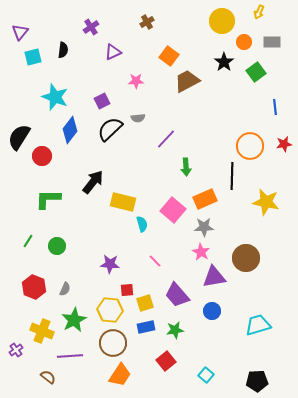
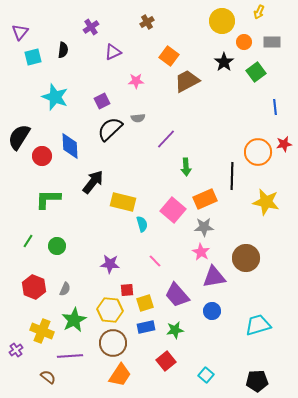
blue diamond at (70, 130): moved 16 px down; rotated 40 degrees counterclockwise
orange circle at (250, 146): moved 8 px right, 6 px down
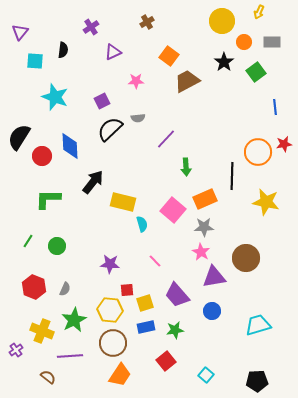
cyan square at (33, 57): moved 2 px right, 4 px down; rotated 18 degrees clockwise
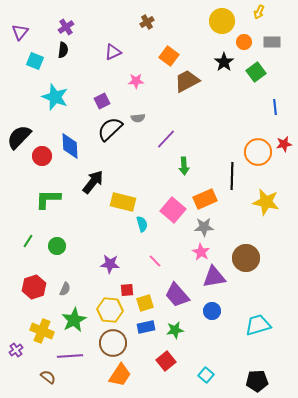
purple cross at (91, 27): moved 25 px left
cyan square at (35, 61): rotated 18 degrees clockwise
black semicircle at (19, 137): rotated 12 degrees clockwise
green arrow at (186, 167): moved 2 px left, 1 px up
red hexagon at (34, 287): rotated 20 degrees clockwise
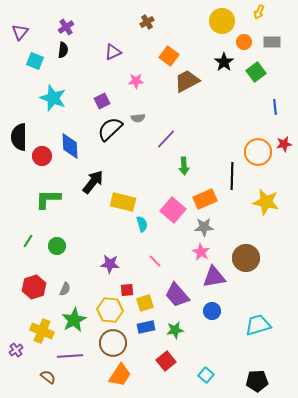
cyan star at (55, 97): moved 2 px left, 1 px down
black semicircle at (19, 137): rotated 44 degrees counterclockwise
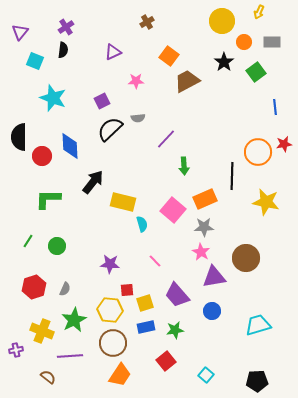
purple cross at (16, 350): rotated 24 degrees clockwise
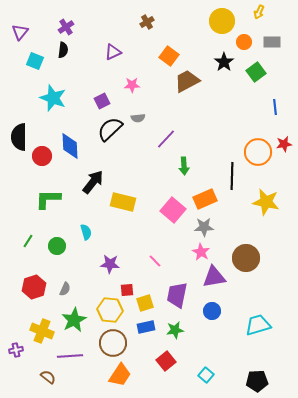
pink star at (136, 81): moved 4 px left, 4 px down
cyan semicircle at (142, 224): moved 56 px left, 8 px down
purple trapezoid at (177, 295): rotated 52 degrees clockwise
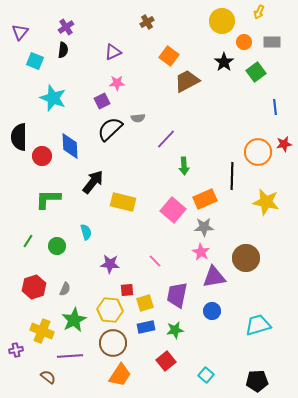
pink star at (132, 85): moved 15 px left, 2 px up
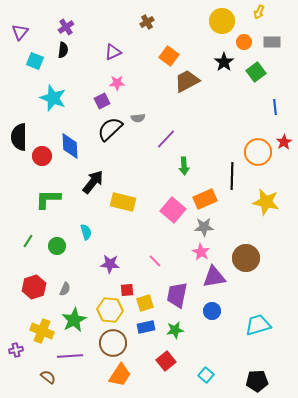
red star at (284, 144): moved 2 px up; rotated 21 degrees counterclockwise
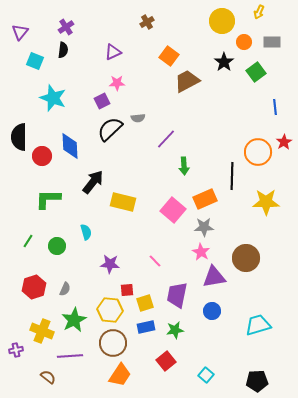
yellow star at (266, 202): rotated 12 degrees counterclockwise
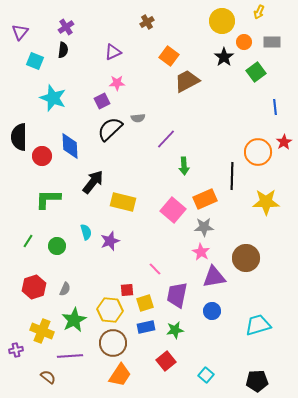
black star at (224, 62): moved 5 px up
pink line at (155, 261): moved 8 px down
purple star at (110, 264): moved 23 px up; rotated 24 degrees counterclockwise
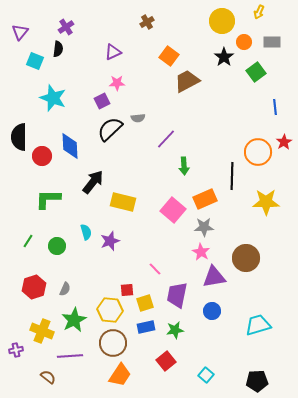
black semicircle at (63, 50): moved 5 px left, 1 px up
